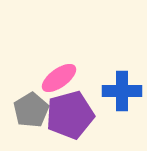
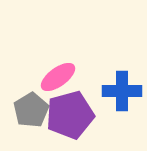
pink ellipse: moved 1 px left, 1 px up
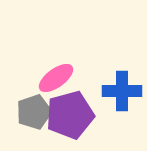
pink ellipse: moved 2 px left, 1 px down
gray pentagon: moved 3 px right, 2 px down; rotated 12 degrees clockwise
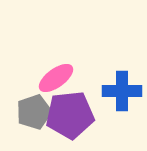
purple pentagon: rotated 9 degrees clockwise
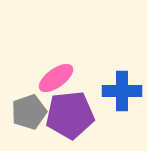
gray pentagon: moved 5 px left
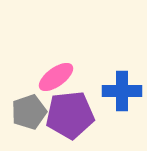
pink ellipse: moved 1 px up
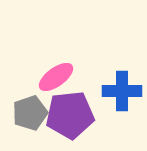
gray pentagon: moved 1 px right, 1 px down
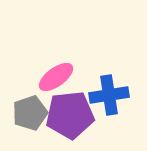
blue cross: moved 13 px left, 4 px down; rotated 9 degrees counterclockwise
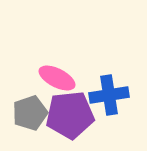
pink ellipse: moved 1 px right, 1 px down; rotated 63 degrees clockwise
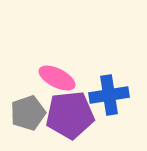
gray pentagon: moved 2 px left
